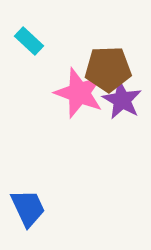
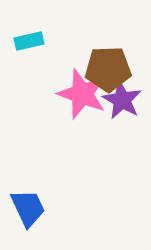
cyan rectangle: rotated 56 degrees counterclockwise
pink star: moved 3 px right, 1 px down
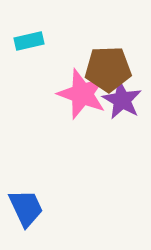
blue trapezoid: moved 2 px left
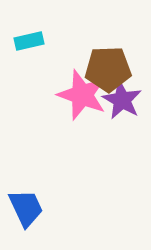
pink star: moved 1 px down
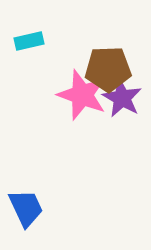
purple star: moved 2 px up
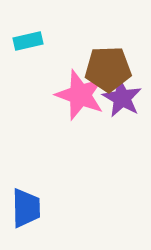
cyan rectangle: moved 1 px left
pink star: moved 2 px left
blue trapezoid: rotated 24 degrees clockwise
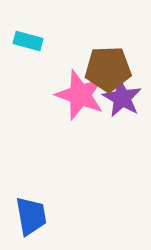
cyan rectangle: rotated 28 degrees clockwise
blue trapezoid: moved 5 px right, 8 px down; rotated 9 degrees counterclockwise
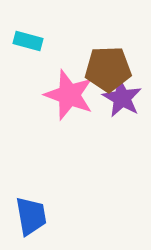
pink star: moved 11 px left
